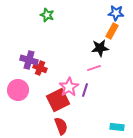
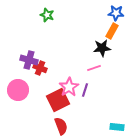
black star: moved 2 px right
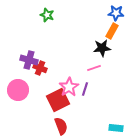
purple line: moved 1 px up
cyan rectangle: moved 1 px left, 1 px down
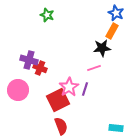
blue star: rotated 21 degrees clockwise
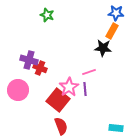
blue star: rotated 21 degrees counterclockwise
black star: moved 1 px right; rotated 12 degrees clockwise
pink line: moved 5 px left, 4 px down
purple line: rotated 24 degrees counterclockwise
red square: rotated 25 degrees counterclockwise
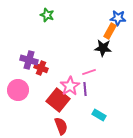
blue star: moved 2 px right, 5 px down
orange rectangle: moved 2 px left
red cross: moved 1 px right
pink star: moved 1 px right, 1 px up
cyan rectangle: moved 17 px left, 13 px up; rotated 24 degrees clockwise
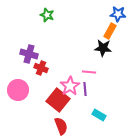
blue star: moved 4 px up
purple cross: moved 6 px up
pink line: rotated 24 degrees clockwise
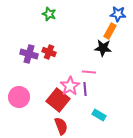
green star: moved 2 px right, 1 px up
red cross: moved 8 px right, 16 px up
pink circle: moved 1 px right, 7 px down
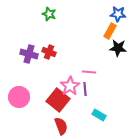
black star: moved 15 px right
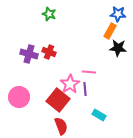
pink star: moved 2 px up
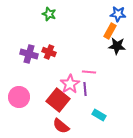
black star: moved 1 px left, 2 px up
red semicircle: rotated 150 degrees clockwise
